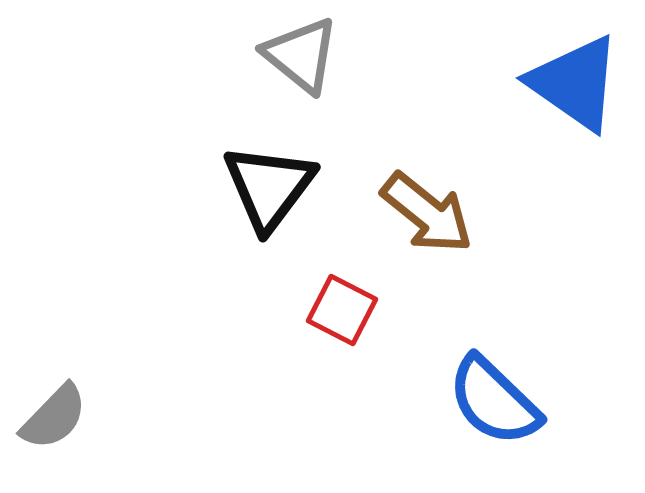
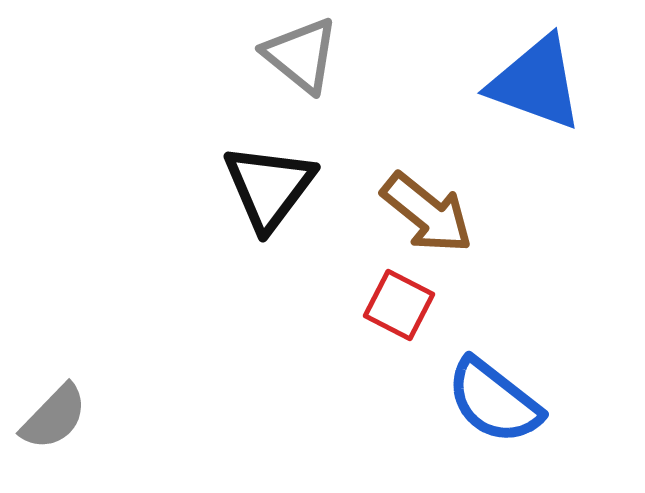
blue triangle: moved 39 px left; rotated 15 degrees counterclockwise
red square: moved 57 px right, 5 px up
blue semicircle: rotated 6 degrees counterclockwise
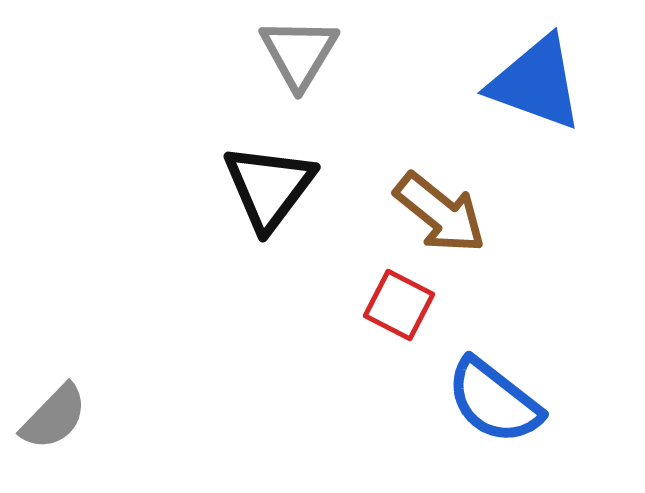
gray triangle: moved 2 px left, 2 px up; rotated 22 degrees clockwise
brown arrow: moved 13 px right
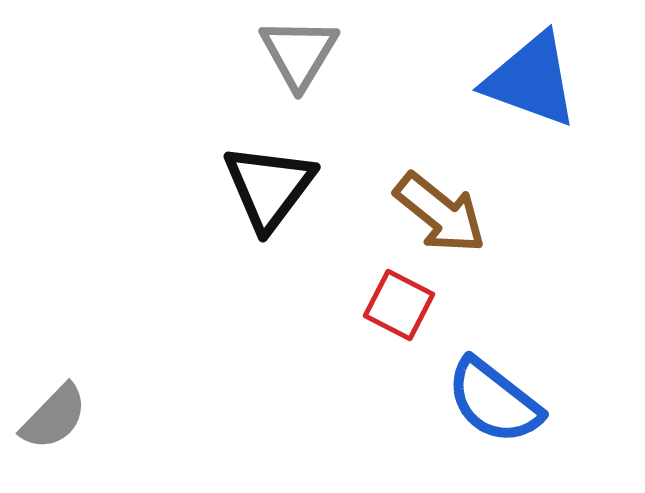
blue triangle: moved 5 px left, 3 px up
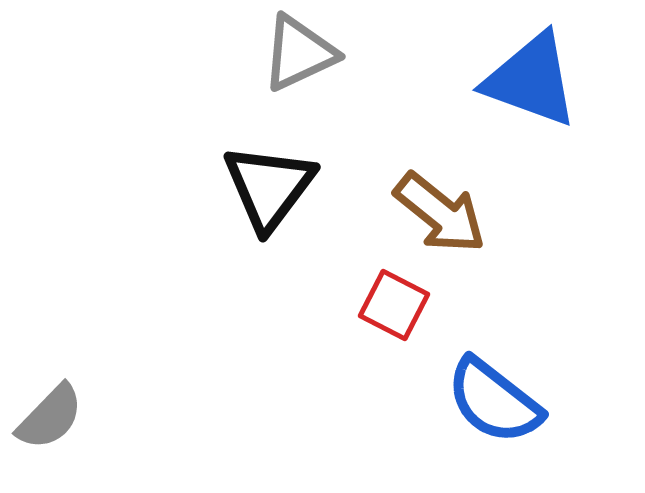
gray triangle: rotated 34 degrees clockwise
red square: moved 5 px left
gray semicircle: moved 4 px left
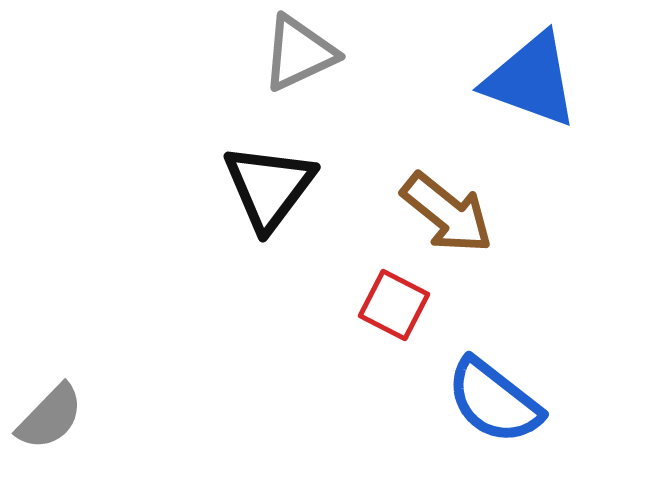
brown arrow: moved 7 px right
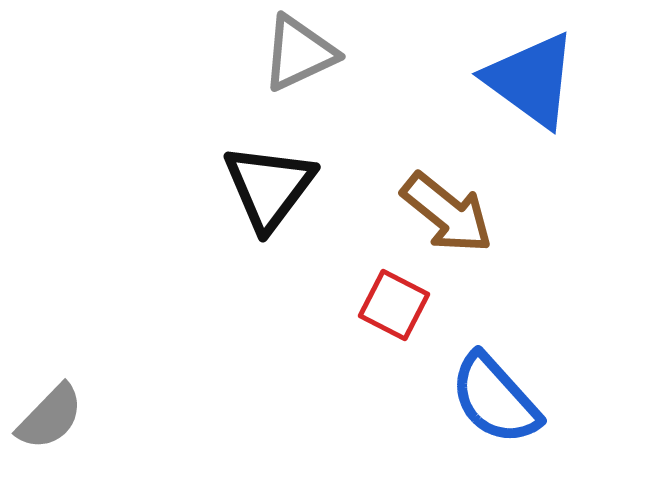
blue triangle: rotated 16 degrees clockwise
blue semicircle: moved 1 px right, 2 px up; rotated 10 degrees clockwise
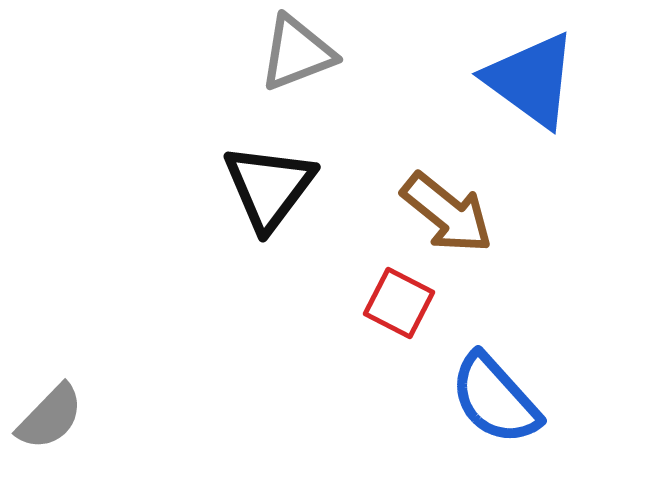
gray triangle: moved 2 px left; rotated 4 degrees clockwise
red square: moved 5 px right, 2 px up
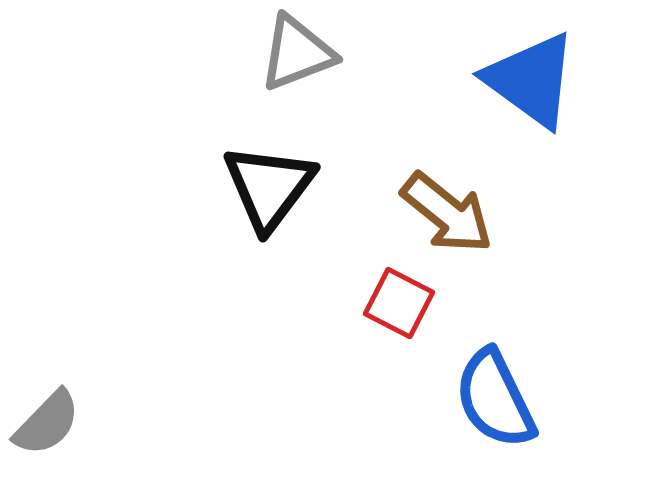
blue semicircle: rotated 16 degrees clockwise
gray semicircle: moved 3 px left, 6 px down
